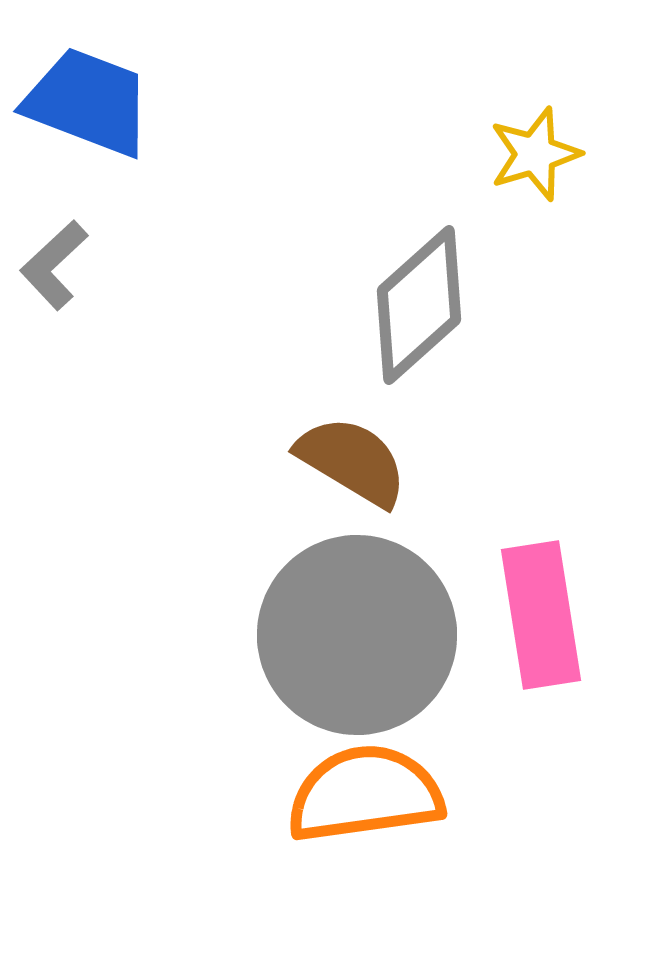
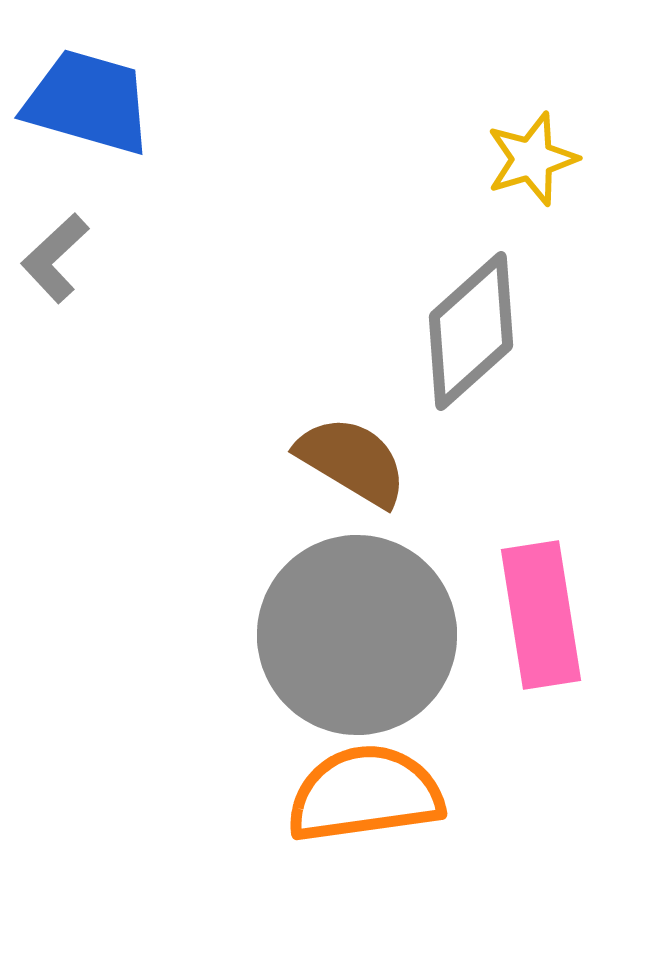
blue trapezoid: rotated 5 degrees counterclockwise
yellow star: moved 3 px left, 5 px down
gray L-shape: moved 1 px right, 7 px up
gray diamond: moved 52 px right, 26 px down
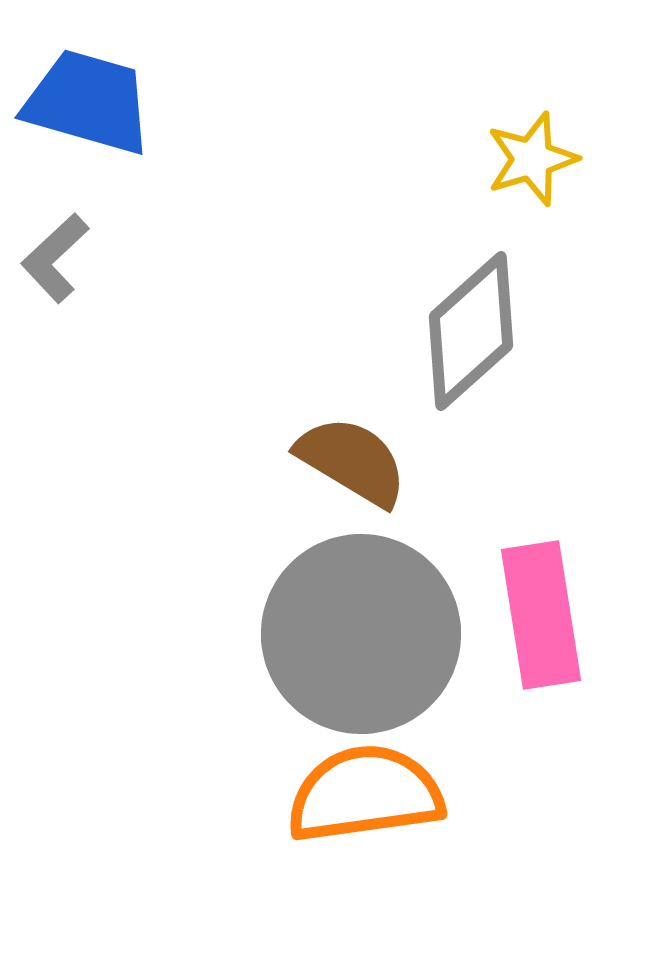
gray circle: moved 4 px right, 1 px up
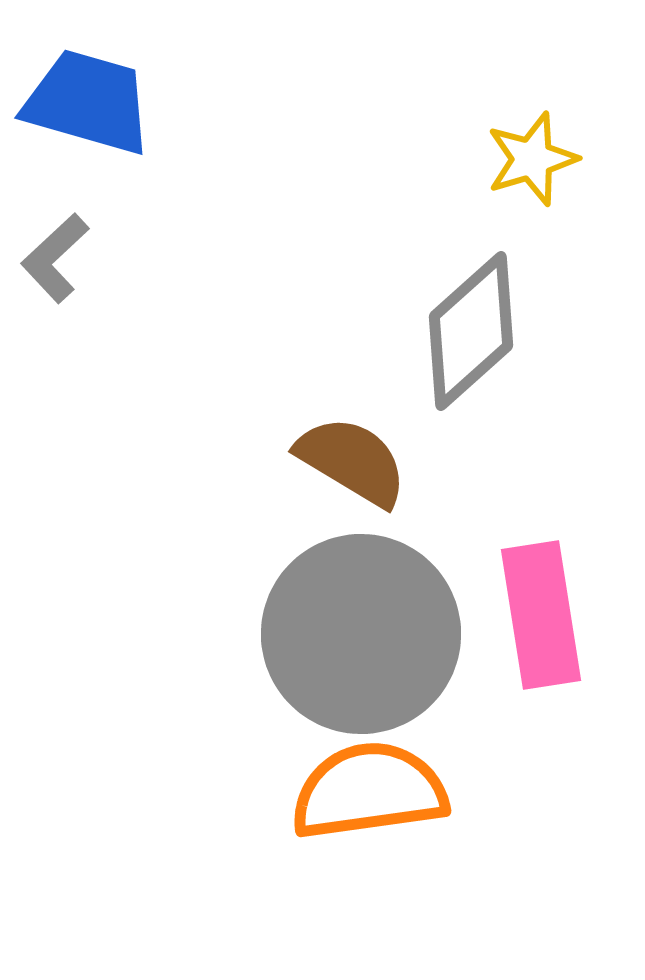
orange semicircle: moved 4 px right, 3 px up
